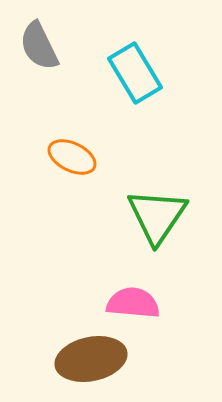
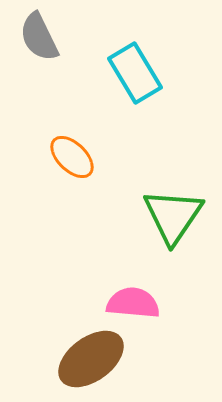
gray semicircle: moved 9 px up
orange ellipse: rotated 18 degrees clockwise
green triangle: moved 16 px right
brown ellipse: rotated 24 degrees counterclockwise
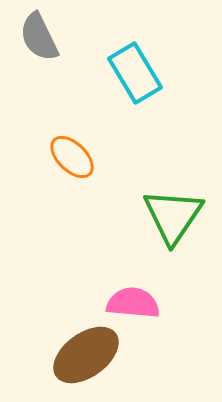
brown ellipse: moved 5 px left, 4 px up
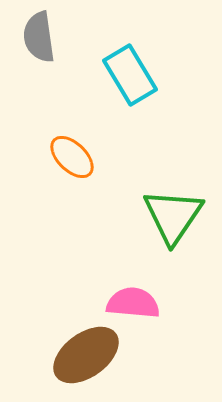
gray semicircle: rotated 18 degrees clockwise
cyan rectangle: moved 5 px left, 2 px down
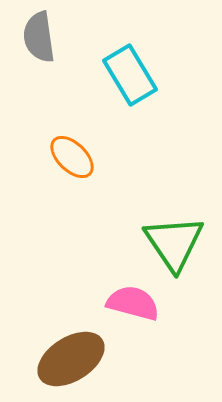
green triangle: moved 1 px right, 27 px down; rotated 8 degrees counterclockwise
pink semicircle: rotated 10 degrees clockwise
brown ellipse: moved 15 px left, 4 px down; rotated 4 degrees clockwise
